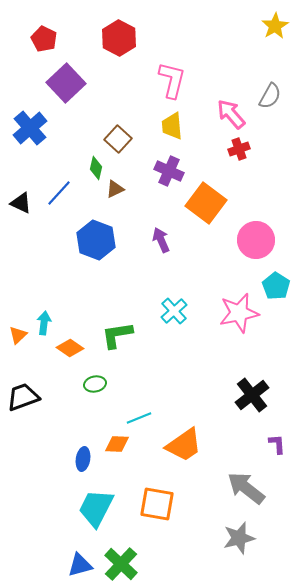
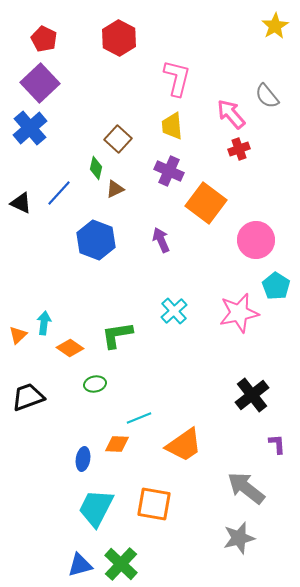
pink L-shape at (172, 80): moved 5 px right, 2 px up
purple square at (66, 83): moved 26 px left
gray semicircle at (270, 96): moved 3 px left; rotated 112 degrees clockwise
black trapezoid at (23, 397): moved 5 px right
orange square at (157, 504): moved 3 px left
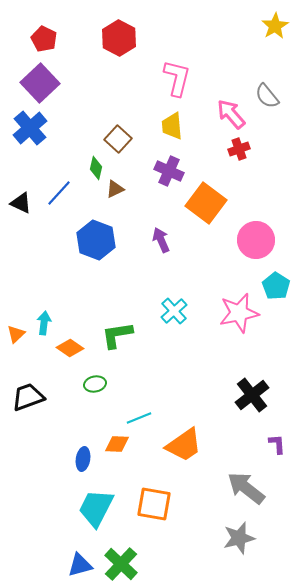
orange triangle at (18, 335): moved 2 px left, 1 px up
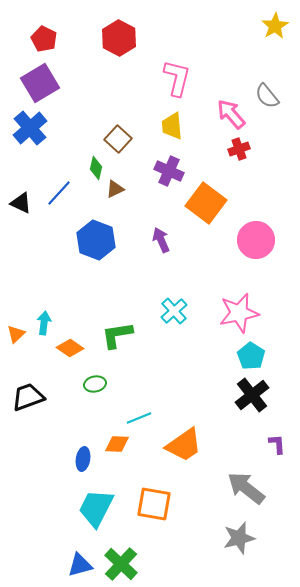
purple square at (40, 83): rotated 12 degrees clockwise
cyan pentagon at (276, 286): moved 25 px left, 70 px down
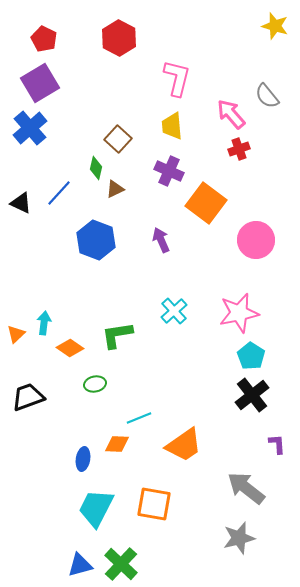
yellow star at (275, 26): rotated 24 degrees counterclockwise
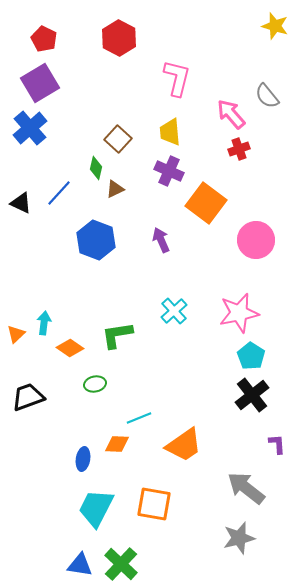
yellow trapezoid at (172, 126): moved 2 px left, 6 px down
blue triangle at (80, 565): rotated 24 degrees clockwise
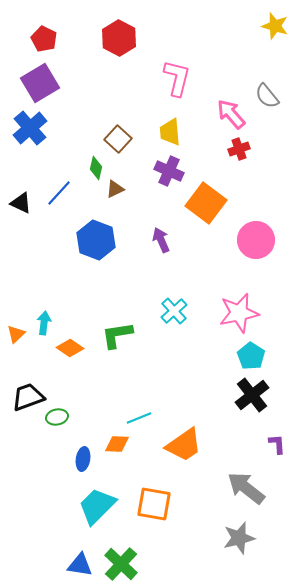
green ellipse at (95, 384): moved 38 px left, 33 px down
cyan trapezoid at (96, 508): moved 1 px right, 2 px up; rotated 18 degrees clockwise
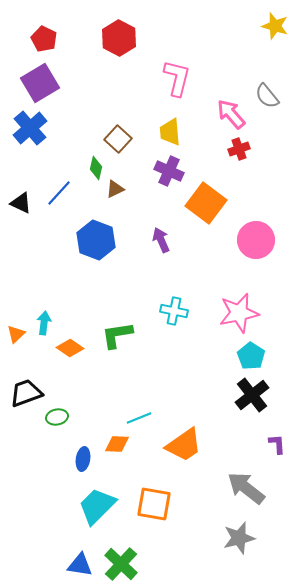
cyan cross at (174, 311): rotated 36 degrees counterclockwise
black trapezoid at (28, 397): moved 2 px left, 4 px up
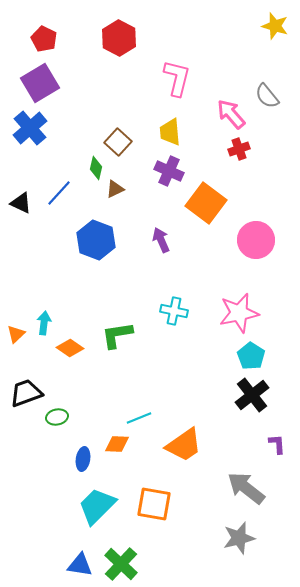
brown square at (118, 139): moved 3 px down
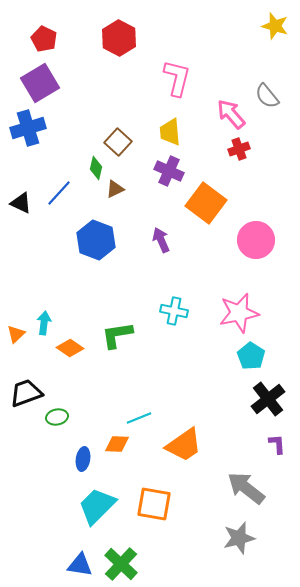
blue cross at (30, 128): moved 2 px left; rotated 24 degrees clockwise
black cross at (252, 395): moved 16 px right, 4 px down
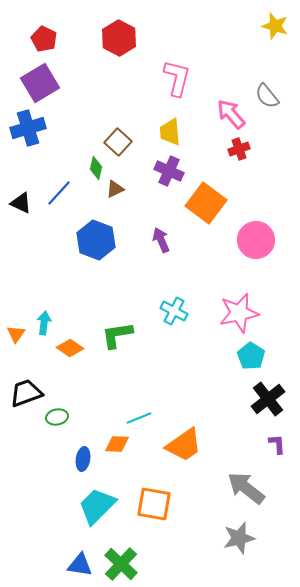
cyan cross at (174, 311): rotated 16 degrees clockwise
orange triangle at (16, 334): rotated 12 degrees counterclockwise
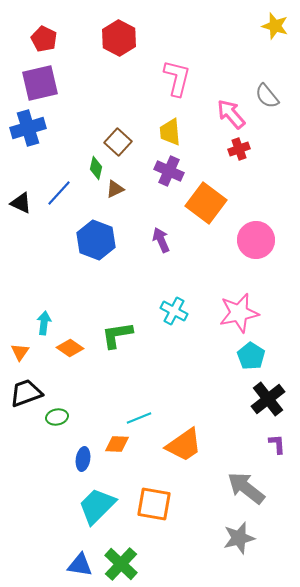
purple square at (40, 83): rotated 18 degrees clockwise
orange triangle at (16, 334): moved 4 px right, 18 px down
